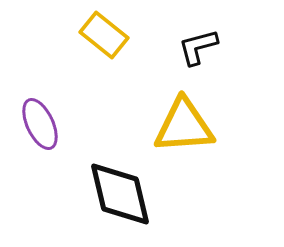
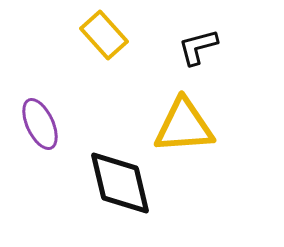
yellow rectangle: rotated 9 degrees clockwise
black diamond: moved 11 px up
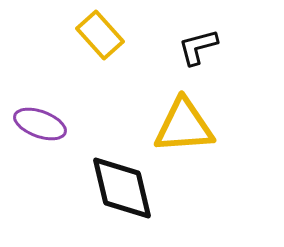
yellow rectangle: moved 4 px left
purple ellipse: rotated 45 degrees counterclockwise
black diamond: moved 2 px right, 5 px down
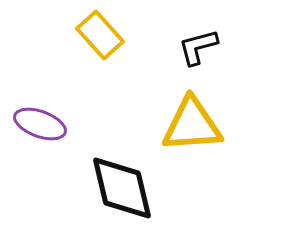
yellow triangle: moved 8 px right, 1 px up
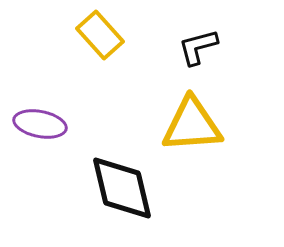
purple ellipse: rotated 9 degrees counterclockwise
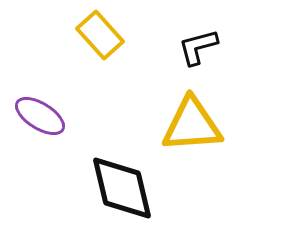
purple ellipse: moved 8 px up; rotated 21 degrees clockwise
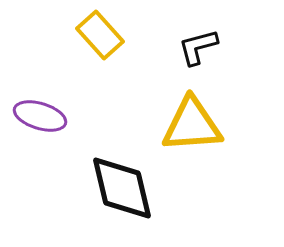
purple ellipse: rotated 15 degrees counterclockwise
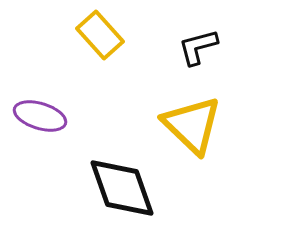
yellow triangle: rotated 48 degrees clockwise
black diamond: rotated 6 degrees counterclockwise
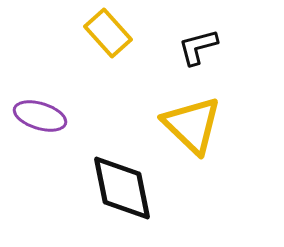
yellow rectangle: moved 8 px right, 2 px up
black diamond: rotated 8 degrees clockwise
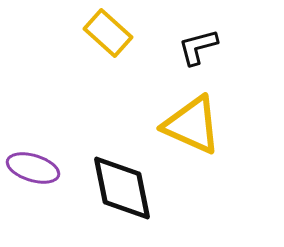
yellow rectangle: rotated 6 degrees counterclockwise
purple ellipse: moved 7 px left, 52 px down
yellow triangle: rotated 20 degrees counterclockwise
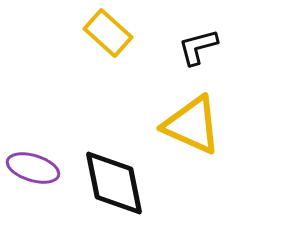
black diamond: moved 8 px left, 5 px up
